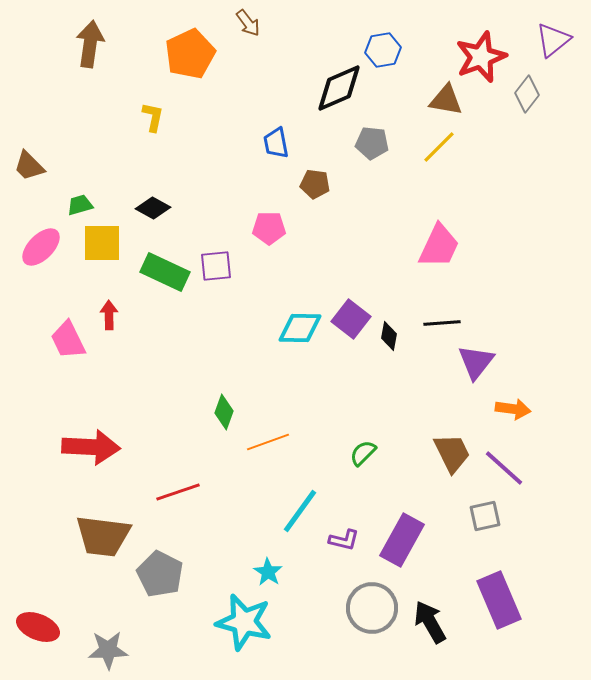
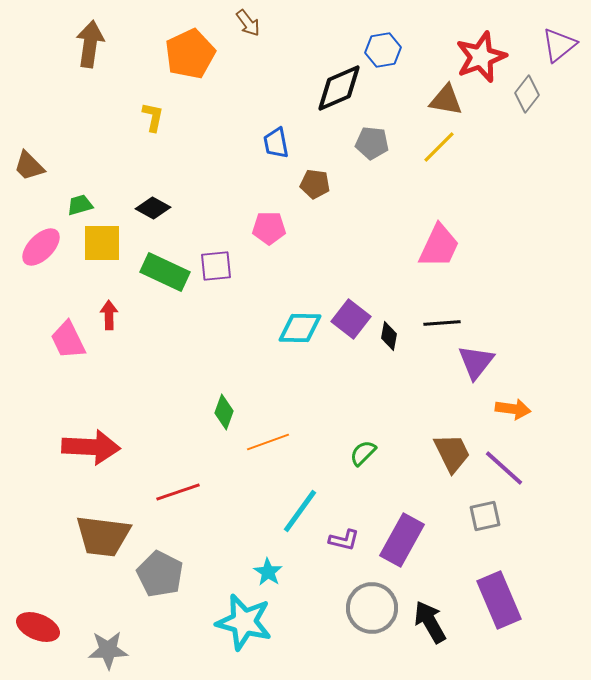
purple triangle at (553, 40): moved 6 px right, 5 px down
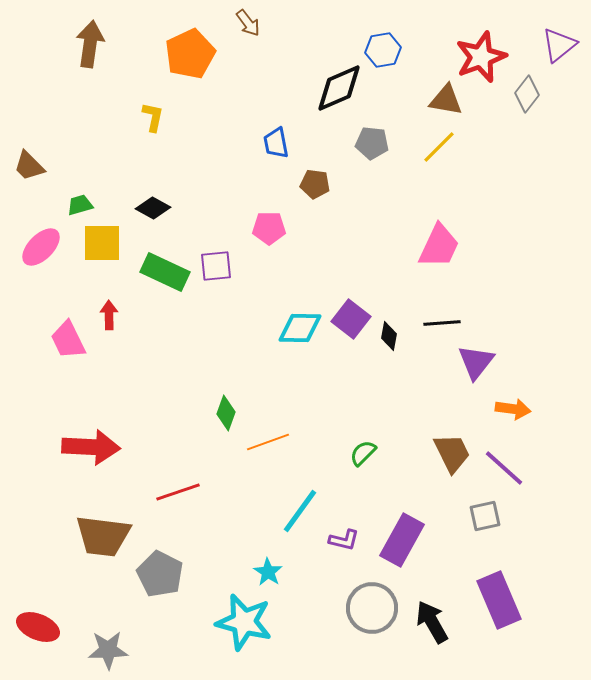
green diamond at (224, 412): moved 2 px right, 1 px down
black arrow at (430, 622): moved 2 px right
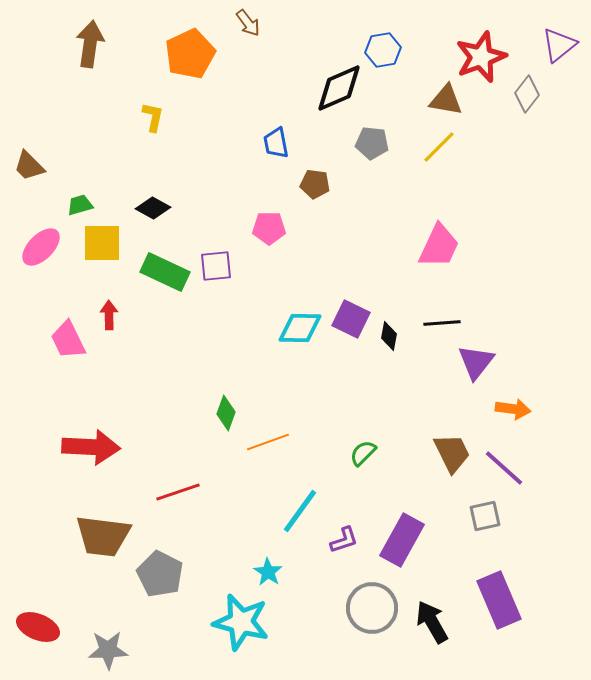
purple square at (351, 319): rotated 12 degrees counterclockwise
purple L-shape at (344, 540): rotated 32 degrees counterclockwise
cyan star at (244, 622): moved 3 px left
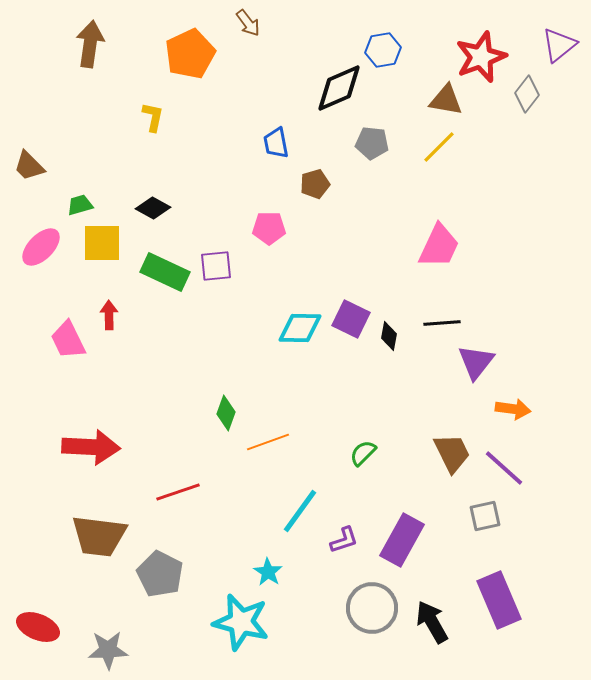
brown pentagon at (315, 184): rotated 24 degrees counterclockwise
brown trapezoid at (103, 536): moved 4 px left
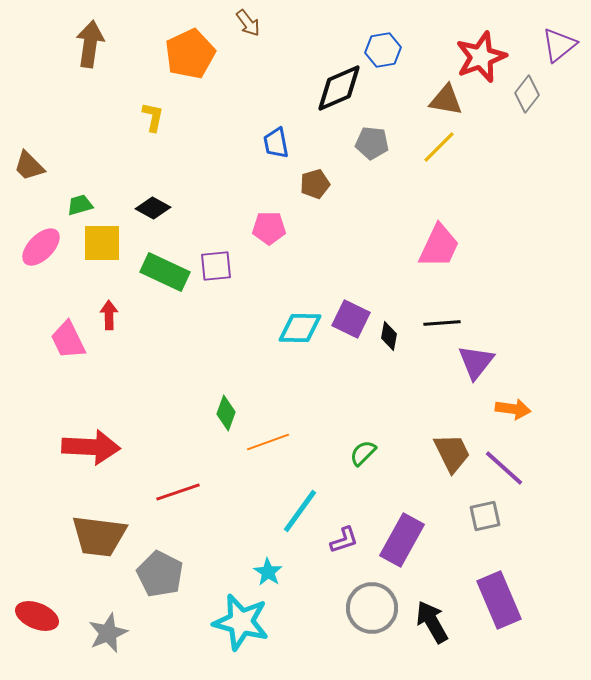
red ellipse at (38, 627): moved 1 px left, 11 px up
gray star at (108, 650): moved 17 px up; rotated 21 degrees counterclockwise
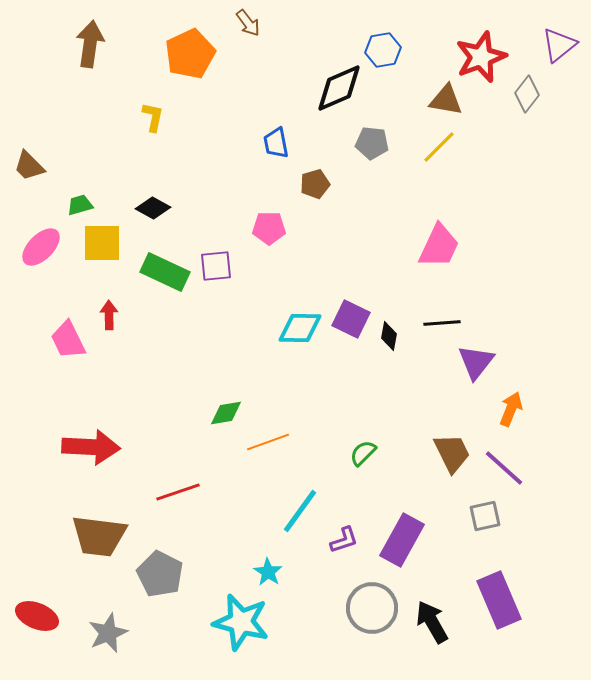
orange arrow at (513, 409): moved 2 px left; rotated 76 degrees counterclockwise
green diamond at (226, 413): rotated 60 degrees clockwise
